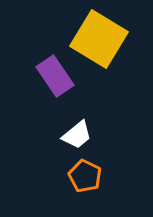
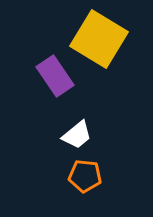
orange pentagon: rotated 20 degrees counterclockwise
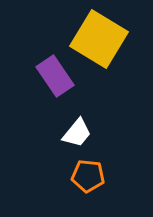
white trapezoid: moved 2 px up; rotated 12 degrees counterclockwise
orange pentagon: moved 3 px right
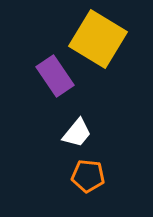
yellow square: moved 1 px left
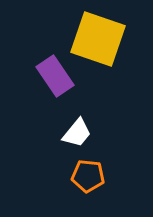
yellow square: rotated 12 degrees counterclockwise
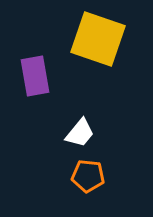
purple rectangle: moved 20 px left; rotated 24 degrees clockwise
white trapezoid: moved 3 px right
